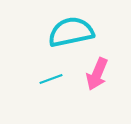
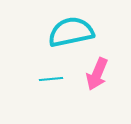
cyan line: rotated 15 degrees clockwise
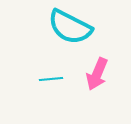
cyan semicircle: moved 1 px left, 5 px up; rotated 141 degrees counterclockwise
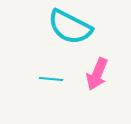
cyan line: rotated 10 degrees clockwise
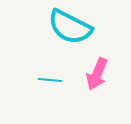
cyan line: moved 1 px left, 1 px down
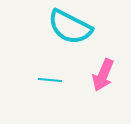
pink arrow: moved 6 px right, 1 px down
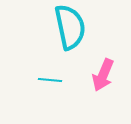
cyan semicircle: rotated 129 degrees counterclockwise
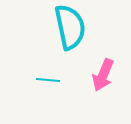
cyan line: moved 2 px left
